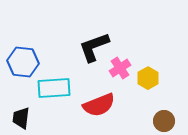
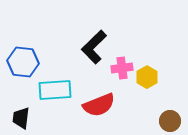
black L-shape: rotated 24 degrees counterclockwise
pink cross: moved 2 px right; rotated 25 degrees clockwise
yellow hexagon: moved 1 px left, 1 px up
cyan rectangle: moved 1 px right, 2 px down
brown circle: moved 6 px right
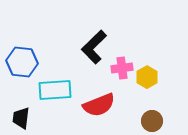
blue hexagon: moved 1 px left
brown circle: moved 18 px left
